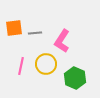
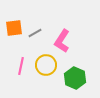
gray line: rotated 24 degrees counterclockwise
yellow circle: moved 1 px down
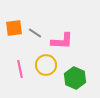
gray line: rotated 64 degrees clockwise
pink L-shape: rotated 120 degrees counterclockwise
pink line: moved 1 px left, 3 px down; rotated 24 degrees counterclockwise
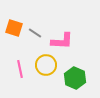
orange square: rotated 24 degrees clockwise
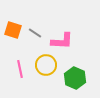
orange square: moved 1 px left, 2 px down
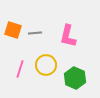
gray line: rotated 40 degrees counterclockwise
pink L-shape: moved 6 px right, 5 px up; rotated 100 degrees clockwise
pink line: rotated 30 degrees clockwise
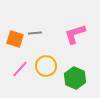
orange square: moved 2 px right, 9 px down
pink L-shape: moved 7 px right, 2 px up; rotated 60 degrees clockwise
yellow circle: moved 1 px down
pink line: rotated 24 degrees clockwise
